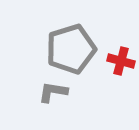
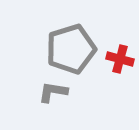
red cross: moved 1 px left, 2 px up
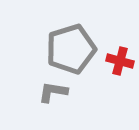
red cross: moved 2 px down
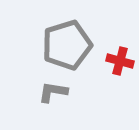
gray pentagon: moved 4 px left, 4 px up
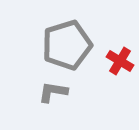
red cross: rotated 16 degrees clockwise
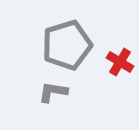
red cross: moved 1 px down
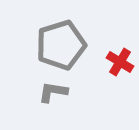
gray pentagon: moved 6 px left
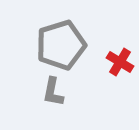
gray L-shape: rotated 88 degrees counterclockwise
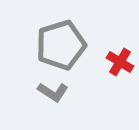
gray L-shape: rotated 68 degrees counterclockwise
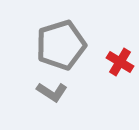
gray L-shape: moved 1 px left
